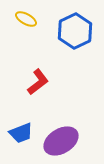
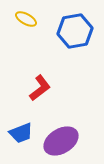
blue hexagon: rotated 16 degrees clockwise
red L-shape: moved 2 px right, 6 px down
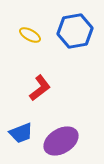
yellow ellipse: moved 4 px right, 16 px down
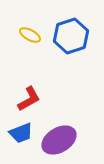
blue hexagon: moved 4 px left, 5 px down; rotated 8 degrees counterclockwise
red L-shape: moved 11 px left, 11 px down; rotated 8 degrees clockwise
purple ellipse: moved 2 px left, 1 px up
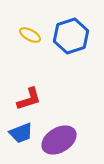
red L-shape: rotated 12 degrees clockwise
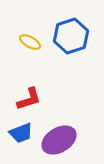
yellow ellipse: moved 7 px down
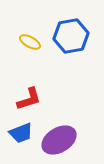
blue hexagon: rotated 8 degrees clockwise
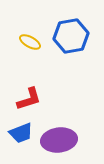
purple ellipse: rotated 24 degrees clockwise
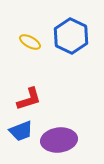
blue hexagon: rotated 24 degrees counterclockwise
blue trapezoid: moved 2 px up
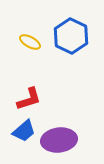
blue trapezoid: moved 3 px right; rotated 20 degrees counterclockwise
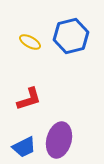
blue hexagon: rotated 20 degrees clockwise
blue trapezoid: moved 16 px down; rotated 15 degrees clockwise
purple ellipse: rotated 68 degrees counterclockwise
